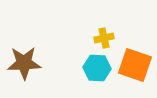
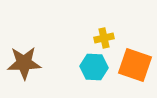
cyan hexagon: moved 3 px left, 1 px up
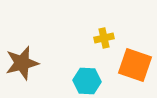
brown star: moved 2 px left; rotated 12 degrees counterclockwise
cyan hexagon: moved 7 px left, 14 px down
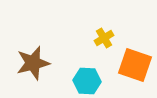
yellow cross: rotated 18 degrees counterclockwise
brown star: moved 11 px right
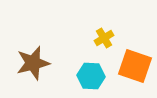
orange square: moved 1 px down
cyan hexagon: moved 4 px right, 5 px up
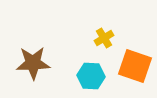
brown star: rotated 12 degrees clockwise
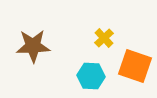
yellow cross: rotated 12 degrees counterclockwise
brown star: moved 17 px up
